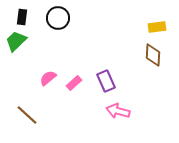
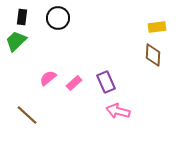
purple rectangle: moved 1 px down
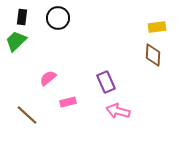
pink rectangle: moved 6 px left, 19 px down; rotated 28 degrees clockwise
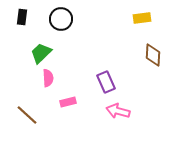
black circle: moved 3 px right, 1 px down
yellow rectangle: moved 15 px left, 9 px up
green trapezoid: moved 25 px right, 12 px down
pink semicircle: rotated 126 degrees clockwise
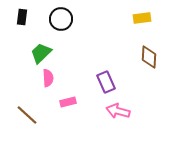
brown diamond: moved 4 px left, 2 px down
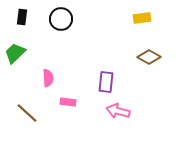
green trapezoid: moved 26 px left
brown diamond: rotated 65 degrees counterclockwise
purple rectangle: rotated 30 degrees clockwise
pink rectangle: rotated 21 degrees clockwise
brown line: moved 2 px up
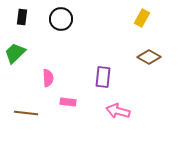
yellow rectangle: rotated 54 degrees counterclockwise
purple rectangle: moved 3 px left, 5 px up
brown line: moved 1 px left; rotated 35 degrees counterclockwise
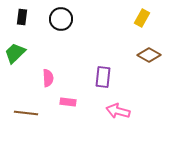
brown diamond: moved 2 px up
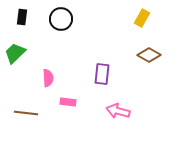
purple rectangle: moved 1 px left, 3 px up
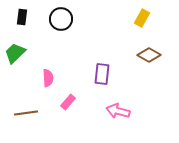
pink rectangle: rotated 56 degrees counterclockwise
brown line: rotated 15 degrees counterclockwise
